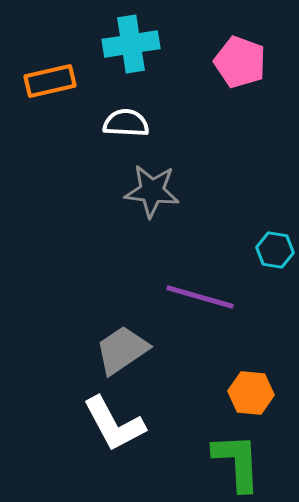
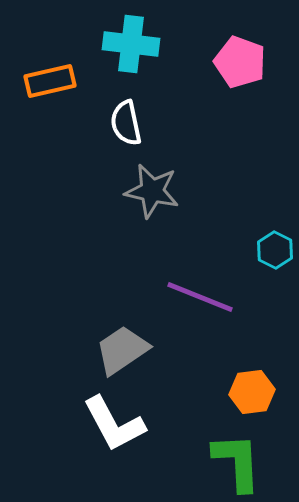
cyan cross: rotated 16 degrees clockwise
white semicircle: rotated 105 degrees counterclockwise
gray star: rotated 6 degrees clockwise
cyan hexagon: rotated 18 degrees clockwise
purple line: rotated 6 degrees clockwise
orange hexagon: moved 1 px right, 1 px up; rotated 12 degrees counterclockwise
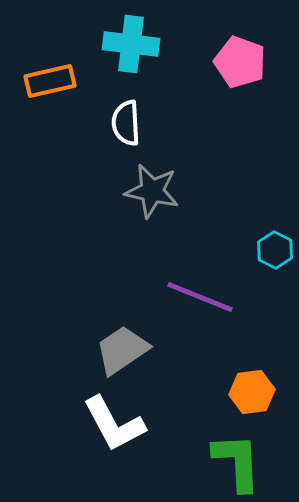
white semicircle: rotated 9 degrees clockwise
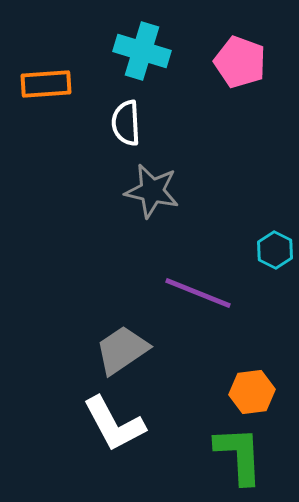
cyan cross: moved 11 px right, 7 px down; rotated 10 degrees clockwise
orange rectangle: moved 4 px left, 3 px down; rotated 9 degrees clockwise
purple line: moved 2 px left, 4 px up
green L-shape: moved 2 px right, 7 px up
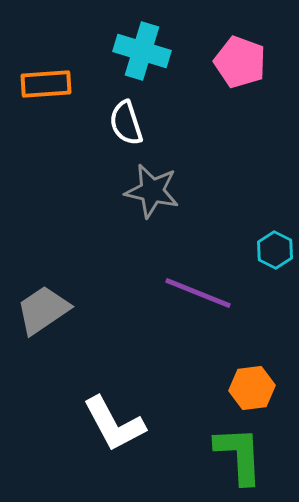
white semicircle: rotated 15 degrees counterclockwise
gray trapezoid: moved 79 px left, 40 px up
orange hexagon: moved 4 px up
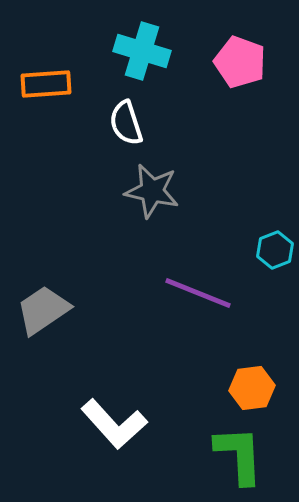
cyan hexagon: rotated 12 degrees clockwise
white L-shape: rotated 14 degrees counterclockwise
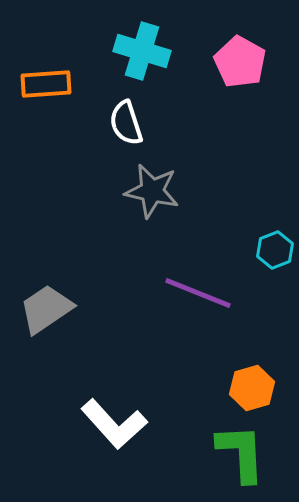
pink pentagon: rotated 9 degrees clockwise
gray trapezoid: moved 3 px right, 1 px up
orange hexagon: rotated 9 degrees counterclockwise
green L-shape: moved 2 px right, 2 px up
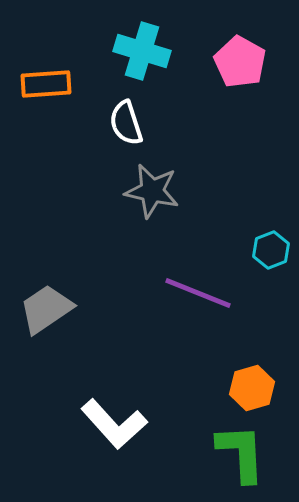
cyan hexagon: moved 4 px left
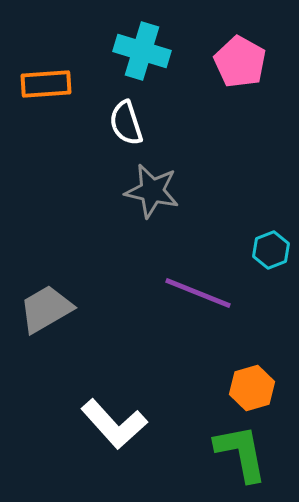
gray trapezoid: rotated 4 degrees clockwise
green L-shape: rotated 8 degrees counterclockwise
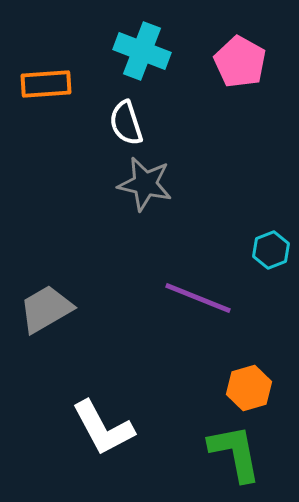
cyan cross: rotated 4 degrees clockwise
gray star: moved 7 px left, 7 px up
purple line: moved 5 px down
orange hexagon: moved 3 px left
white L-shape: moved 11 px left, 4 px down; rotated 14 degrees clockwise
green L-shape: moved 6 px left
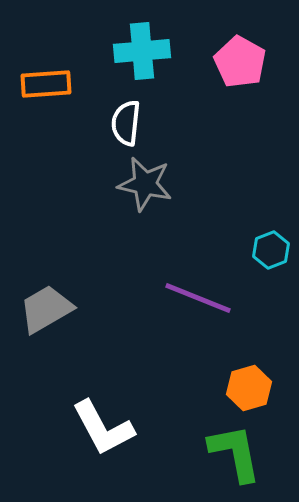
cyan cross: rotated 26 degrees counterclockwise
white semicircle: rotated 24 degrees clockwise
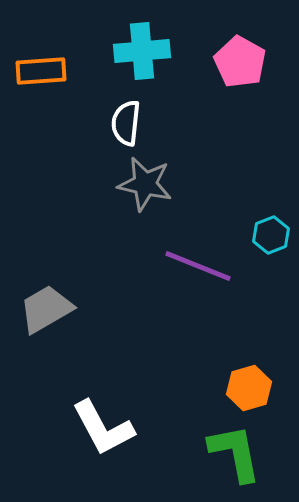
orange rectangle: moved 5 px left, 13 px up
cyan hexagon: moved 15 px up
purple line: moved 32 px up
